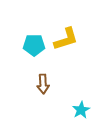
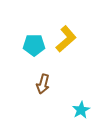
yellow L-shape: rotated 24 degrees counterclockwise
brown arrow: rotated 18 degrees clockwise
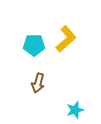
brown arrow: moved 5 px left, 1 px up
cyan star: moved 6 px left; rotated 12 degrees clockwise
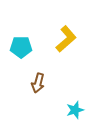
cyan pentagon: moved 13 px left, 2 px down
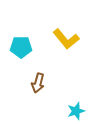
yellow L-shape: rotated 92 degrees clockwise
cyan star: moved 1 px right, 1 px down
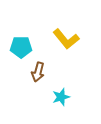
brown arrow: moved 11 px up
cyan star: moved 15 px left, 14 px up
